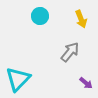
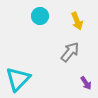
yellow arrow: moved 4 px left, 2 px down
purple arrow: rotated 16 degrees clockwise
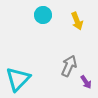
cyan circle: moved 3 px right, 1 px up
gray arrow: moved 1 px left, 14 px down; rotated 15 degrees counterclockwise
purple arrow: moved 1 px up
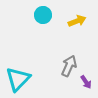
yellow arrow: rotated 90 degrees counterclockwise
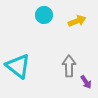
cyan circle: moved 1 px right
gray arrow: rotated 25 degrees counterclockwise
cyan triangle: moved 13 px up; rotated 36 degrees counterclockwise
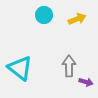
yellow arrow: moved 2 px up
cyan triangle: moved 2 px right, 2 px down
purple arrow: rotated 40 degrees counterclockwise
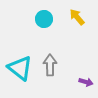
cyan circle: moved 4 px down
yellow arrow: moved 2 px up; rotated 108 degrees counterclockwise
gray arrow: moved 19 px left, 1 px up
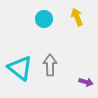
yellow arrow: rotated 18 degrees clockwise
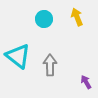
cyan triangle: moved 2 px left, 12 px up
purple arrow: rotated 136 degrees counterclockwise
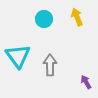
cyan triangle: rotated 16 degrees clockwise
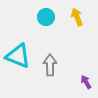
cyan circle: moved 2 px right, 2 px up
cyan triangle: rotated 32 degrees counterclockwise
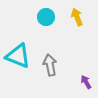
gray arrow: rotated 10 degrees counterclockwise
